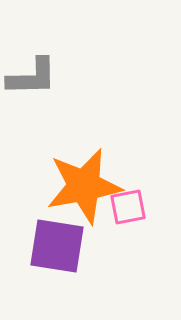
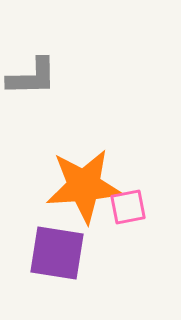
orange star: rotated 6 degrees clockwise
purple square: moved 7 px down
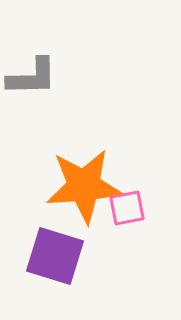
pink square: moved 1 px left, 1 px down
purple square: moved 2 px left, 3 px down; rotated 8 degrees clockwise
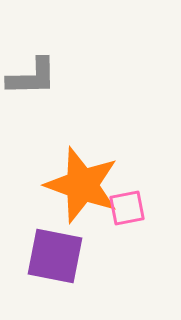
orange star: moved 2 px left, 1 px up; rotated 24 degrees clockwise
purple square: rotated 6 degrees counterclockwise
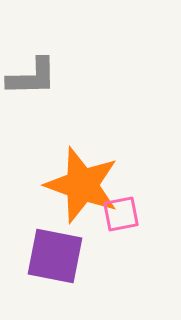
pink square: moved 6 px left, 6 px down
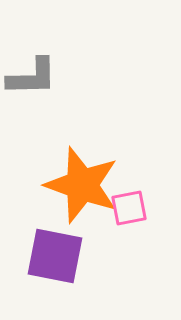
pink square: moved 8 px right, 6 px up
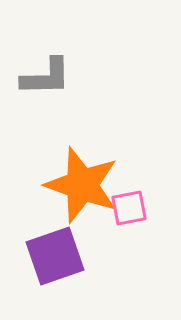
gray L-shape: moved 14 px right
purple square: rotated 30 degrees counterclockwise
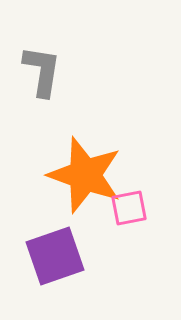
gray L-shape: moved 4 px left, 6 px up; rotated 80 degrees counterclockwise
orange star: moved 3 px right, 10 px up
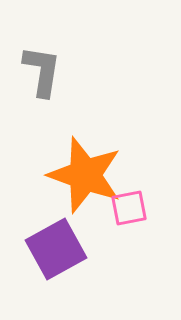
purple square: moved 1 px right, 7 px up; rotated 10 degrees counterclockwise
